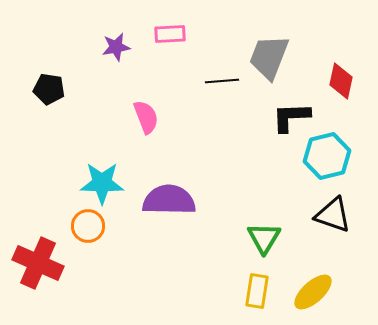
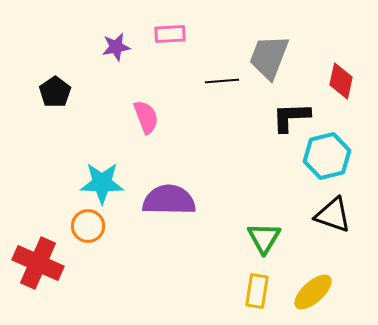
black pentagon: moved 6 px right, 3 px down; rotated 28 degrees clockwise
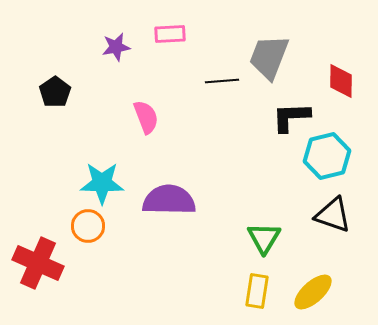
red diamond: rotated 12 degrees counterclockwise
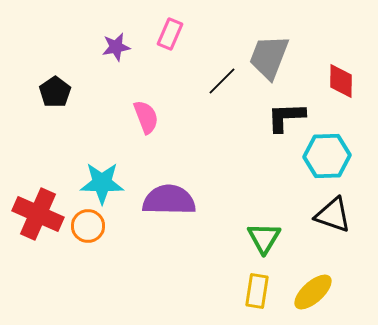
pink rectangle: rotated 64 degrees counterclockwise
black line: rotated 40 degrees counterclockwise
black L-shape: moved 5 px left
cyan hexagon: rotated 12 degrees clockwise
red cross: moved 49 px up
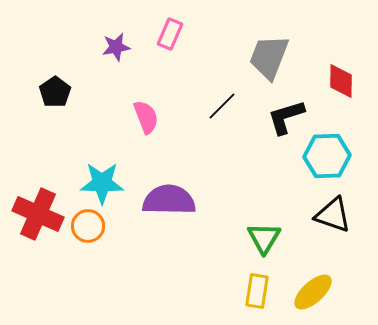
black line: moved 25 px down
black L-shape: rotated 15 degrees counterclockwise
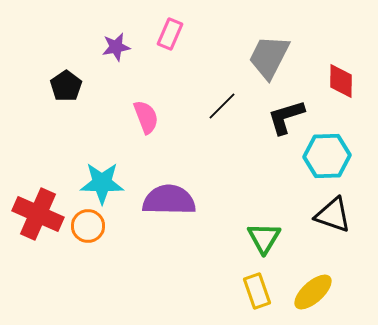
gray trapezoid: rotated 6 degrees clockwise
black pentagon: moved 11 px right, 6 px up
yellow rectangle: rotated 28 degrees counterclockwise
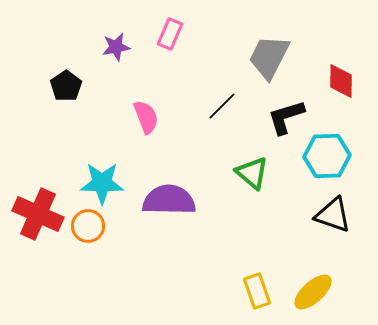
green triangle: moved 12 px left, 65 px up; rotated 21 degrees counterclockwise
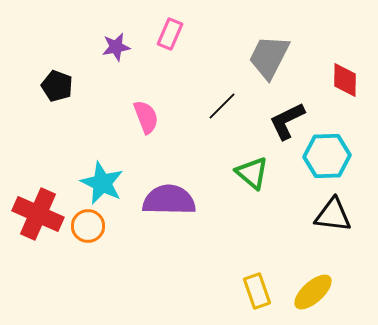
red diamond: moved 4 px right, 1 px up
black pentagon: moved 9 px left; rotated 16 degrees counterclockwise
black L-shape: moved 1 px right, 4 px down; rotated 9 degrees counterclockwise
cyan star: rotated 24 degrees clockwise
black triangle: rotated 12 degrees counterclockwise
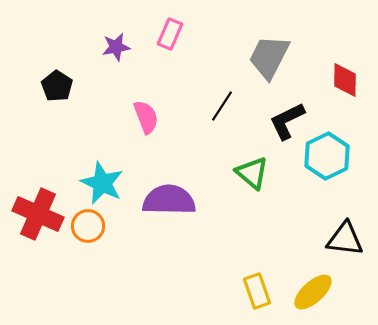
black pentagon: rotated 12 degrees clockwise
black line: rotated 12 degrees counterclockwise
cyan hexagon: rotated 24 degrees counterclockwise
black triangle: moved 12 px right, 24 px down
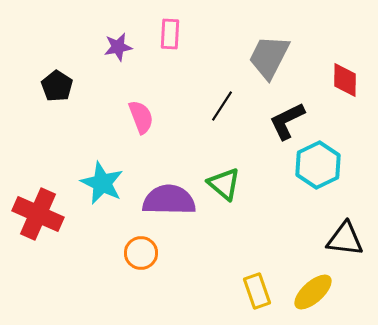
pink rectangle: rotated 20 degrees counterclockwise
purple star: moved 2 px right
pink semicircle: moved 5 px left
cyan hexagon: moved 9 px left, 9 px down
green triangle: moved 28 px left, 11 px down
orange circle: moved 53 px right, 27 px down
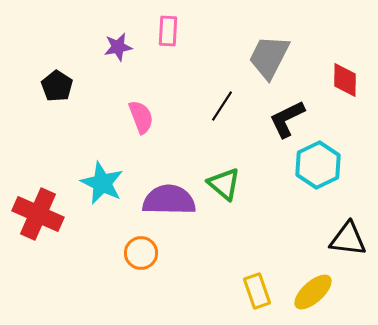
pink rectangle: moved 2 px left, 3 px up
black L-shape: moved 2 px up
black triangle: moved 3 px right
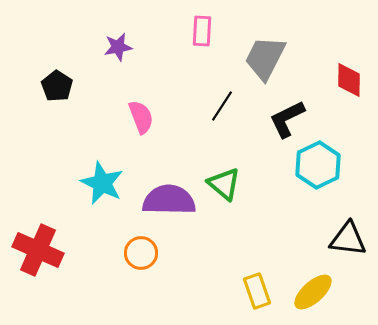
pink rectangle: moved 34 px right
gray trapezoid: moved 4 px left, 1 px down
red diamond: moved 4 px right
red cross: moved 36 px down
